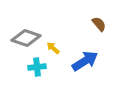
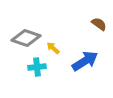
brown semicircle: rotated 14 degrees counterclockwise
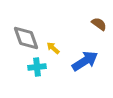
gray diamond: rotated 52 degrees clockwise
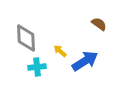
gray diamond: rotated 16 degrees clockwise
yellow arrow: moved 7 px right, 3 px down
